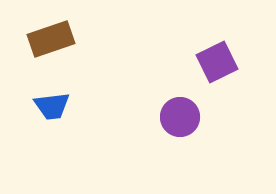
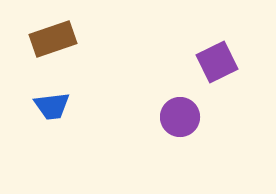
brown rectangle: moved 2 px right
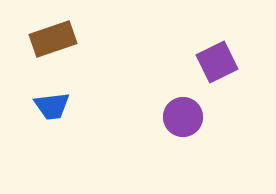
purple circle: moved 3 px right
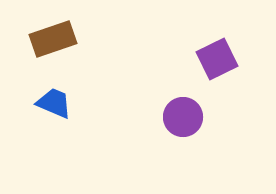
purple square: moved 3 px up
blue trapezoid: moved 2 px right, 3 px up; rotated 150 degrees counterclockwise
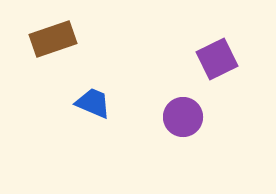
blue trapezoid: moved 39 px right
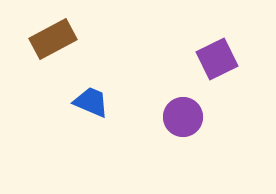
brown rectangle: rotated 9 degrees counterclockwise
blue trapezoid: moved 2 px left, 1 px up
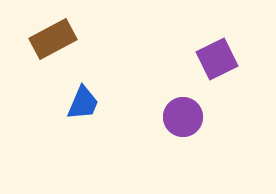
blue trapezoid: moved 8 px left, 1 px down; rotated 90 degrees clockwise
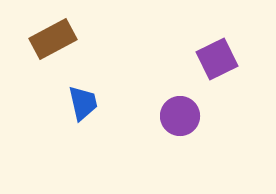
blue trapezoid: rotated 36 degrees counterclockwise
purple circle: moved 3 px left, 1 px up
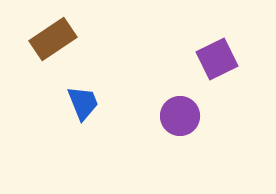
brown rectangle: rotated 6 degrees counterclockwise
blue trapezoid: rotated 9 degrees counterclockwise
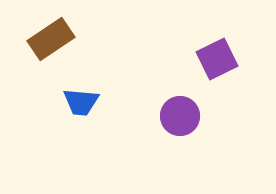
brown rectangle: moved 2 px left
blue trapezoid: moved 2 px left, 1 px up; rotated 117 degrees clockwise
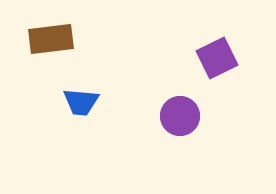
brown rectangle: rotated 27 degrees clockwise
purple square: moved 1 px up
